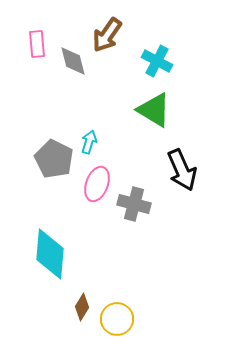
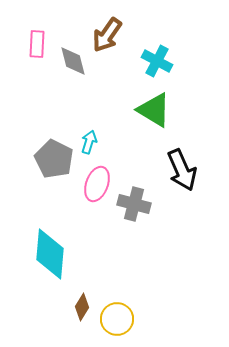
pink rectangle: rotated 8 degrees clockwise
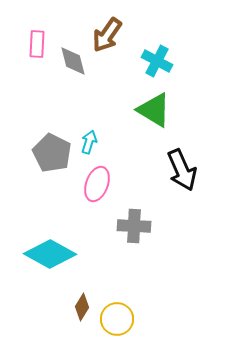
gray pentagon: moved 2 px left, 6 px up
gray cross: moved 22 px down; rotated 12 degrees counterclockwise
cyan diamond: rotated 66 degrees counterclockwise
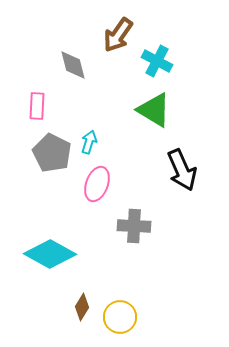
brown arrow: moved 11 px right
pink rectangle: moved 62 px down
gray diamond: moved 4 px down
yellow circle: moved 3 px right, 2 px up
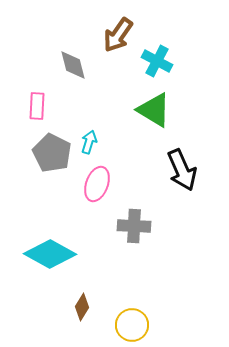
yellow circle: moved 12 px right, 8 px down
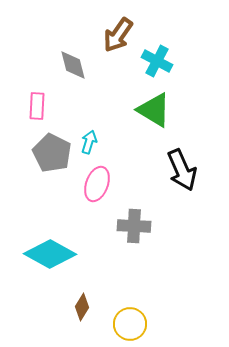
yellow circle: moved 2 px left, 1 px up
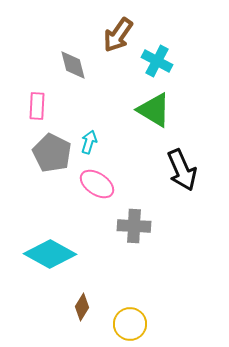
pink ellipse: rotated 76 degrees counterclockwise
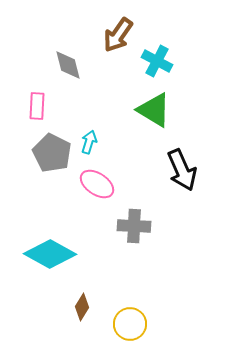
gray diamond: moved 5 px left
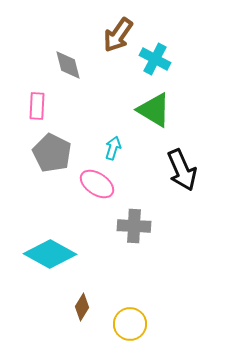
cyan cross: moved 2 px left, 2 px up
cyan arrow: moved 24 px right, 6 px down
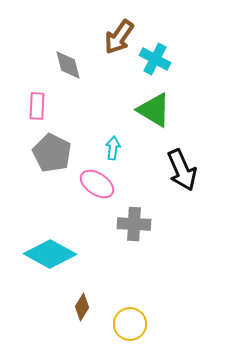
brown arrow: moved 1 px right, 2 px down
cyan arrow: rotated 10 degrees counterclockwise
gray cross: moved 2 px up
